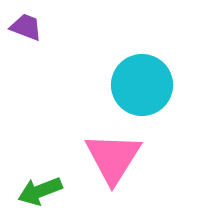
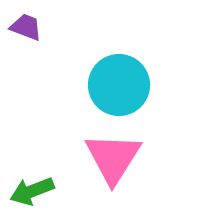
cyan circle: moved 23 px left
green arrow: moved 8 px left
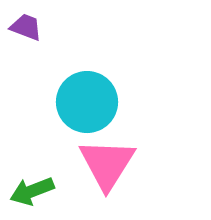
cyan circle: moved 32 px left, 17 px down
pink triangle: moved 6 px left, 6 px down
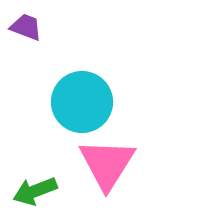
cyan circle: moved 5 px left
green arrow: moved 3 px right
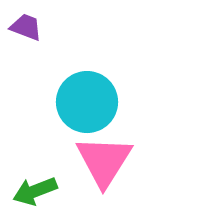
cyan circle: moved 5 px right
pink triangle: moved 3 px left, 3 px up
